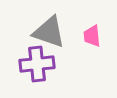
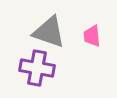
purple cross: moved 4 px down; rotated 16 degrees clockwise
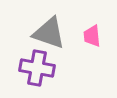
gray triangle: moved 1 px down
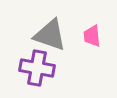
gray triangle: moved 1 px right, 2 px down
